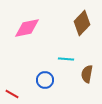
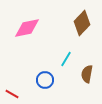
cyan line: rotated 63 degrees counterclockwise
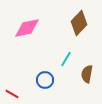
brown diamond: moved 3 px left
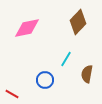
brown diamond: moved 1 px left, 1 px up
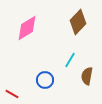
pink diamond: rotated 20 degrees counterclockwise
cyan line: moved 4 px right, 1 px down
brown semicircle: moved 2 px down
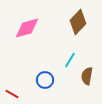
pink diamond: rotated 16 degrees clockwise
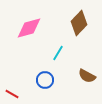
brown diamond: moved 1 px right, 1 px down
pink diamond: moved 2 px right
cyan line: moved 12 px left, 7 px up
brown semicircle: rotated 72 degrees counterclockwise
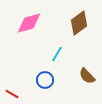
brown diamond: rotated 10 degrees clockwise
pink diamond: moved 5 px up
cyan line: moved 1 px left, 1 px down
brown semicircle: rotated 18 degrees clockwise
